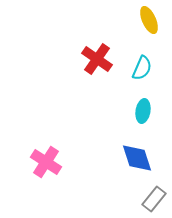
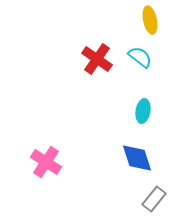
yellow ellipse: moved 1 px right; rotated 12 degrees clockwise
cyan semicircle: moved 2 px left, 11 px up; rotated 75 degrees counterclockwise
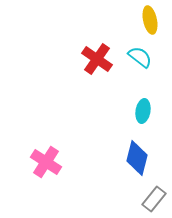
blue diamond: rotated 32 degrees clockwise
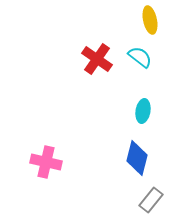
pink cross: rotated 20 degrees counterclockwise
gray rectangle: moved 3 px left, 1 px down
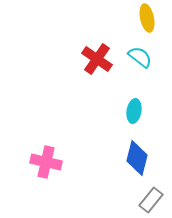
yellow ellipse: moved 3 px left, 2 px up
cyan ellipse: moved 9 px left
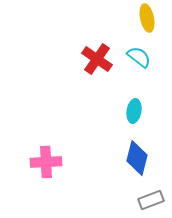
cyan semicircle: moved 1 px left
pink cross: rotated 16 degrees counterclockwise
gray rectangle: rotated 30 degrees clockwise
